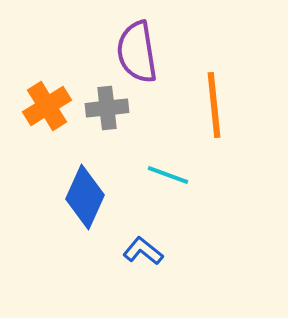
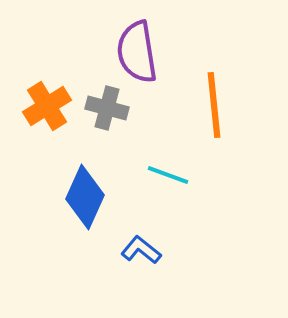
gray cross: rotated 21 degrees clockwise
blue L-shape: moved 2 px left, 1 px up
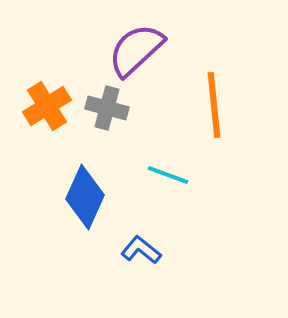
purple semicircle: moved 1 px left, 2 px up; rotated 56 degrees clockwise
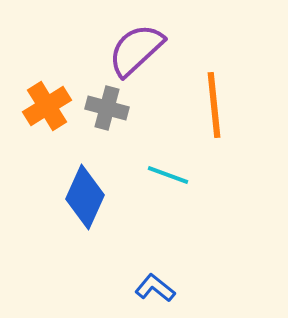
blue L-shape: moved 14 px right, 38 px down
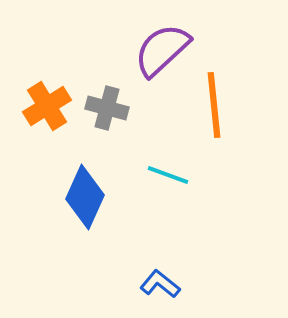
purple semicircle: moved 26 px right
blue L-shape: moved 5 px right, 4 px up
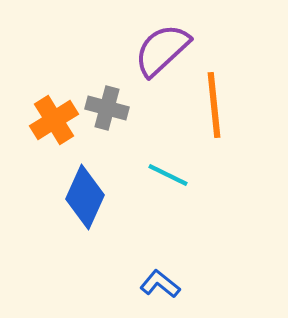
orange cross: moved 7 px right, 14 px down
cyan line: rotated 6 degrees clockwise
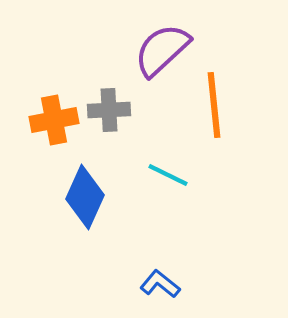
gray cross: moved 2 px right, 2 px down; rotated 18 degrees counterclockwise
orange cross: rotated 21 degrees clockwise
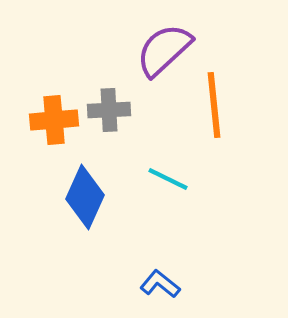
purple semicircle: moved 2 px right
orange cross: rotated 6 degrees clockwise
cyan line: moved 4 px down
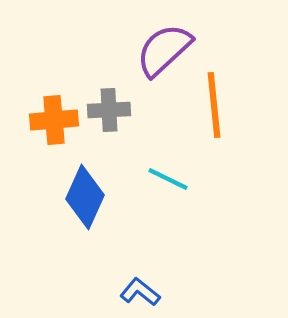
blue L-shape: moved 20 px left, 8 px down
